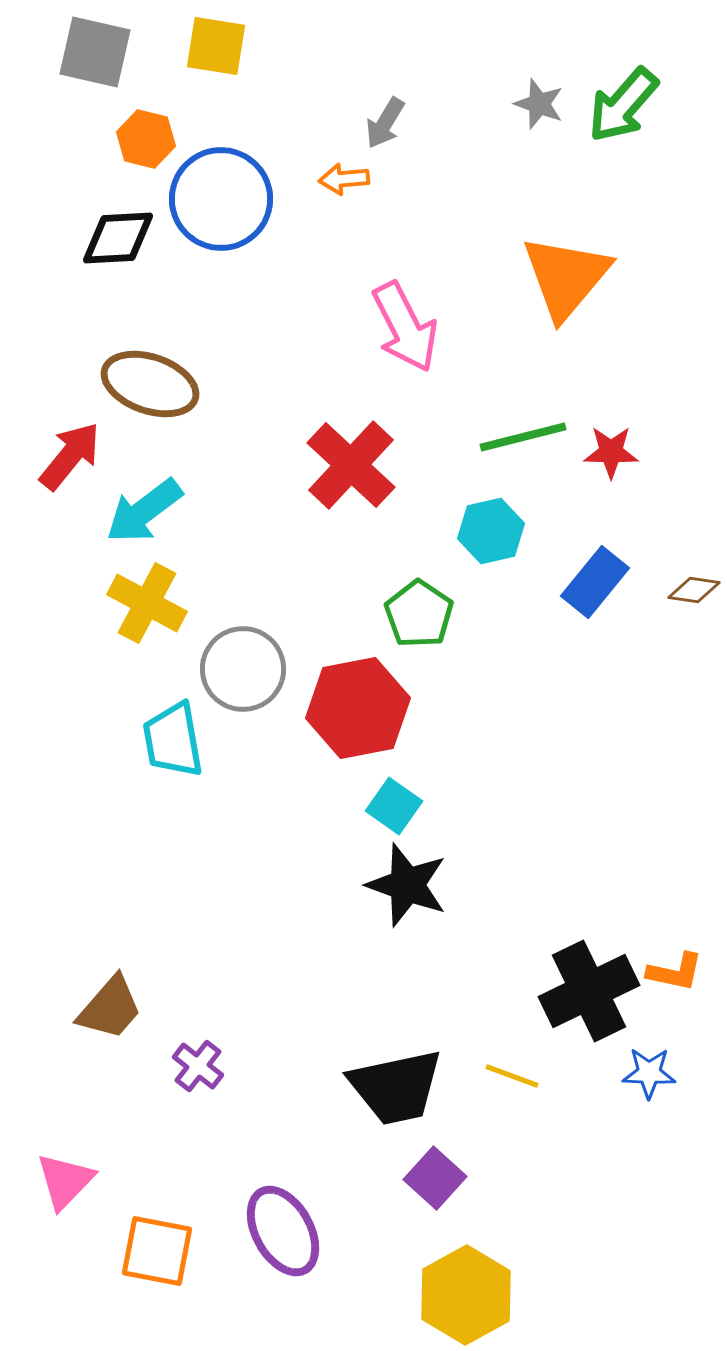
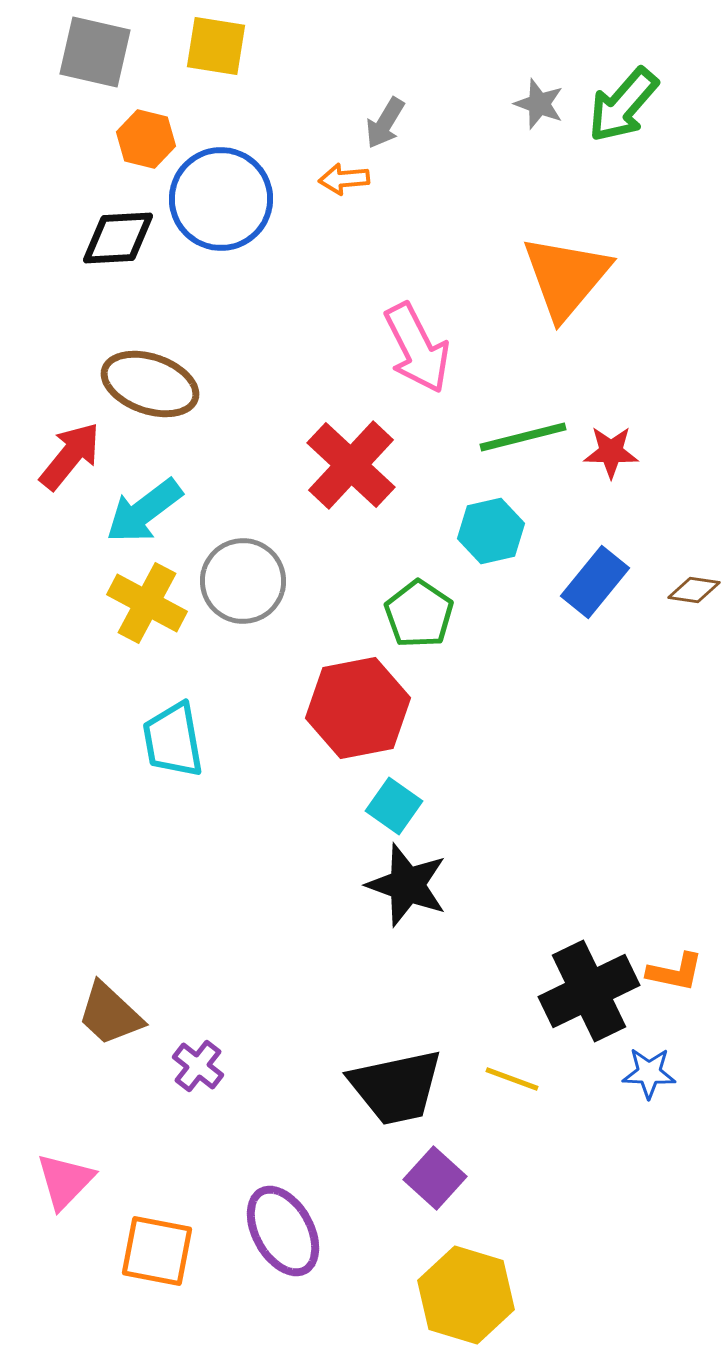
pink arrow: moved 12 px right, 21 px down
gray circle: moved 88 px up
brown trapezoid: moved 6 px down; rotated 92 degrees clockwise
yellow line: moved 3 px down
yellow hexagon: rotated 14 degrees counterclockwise
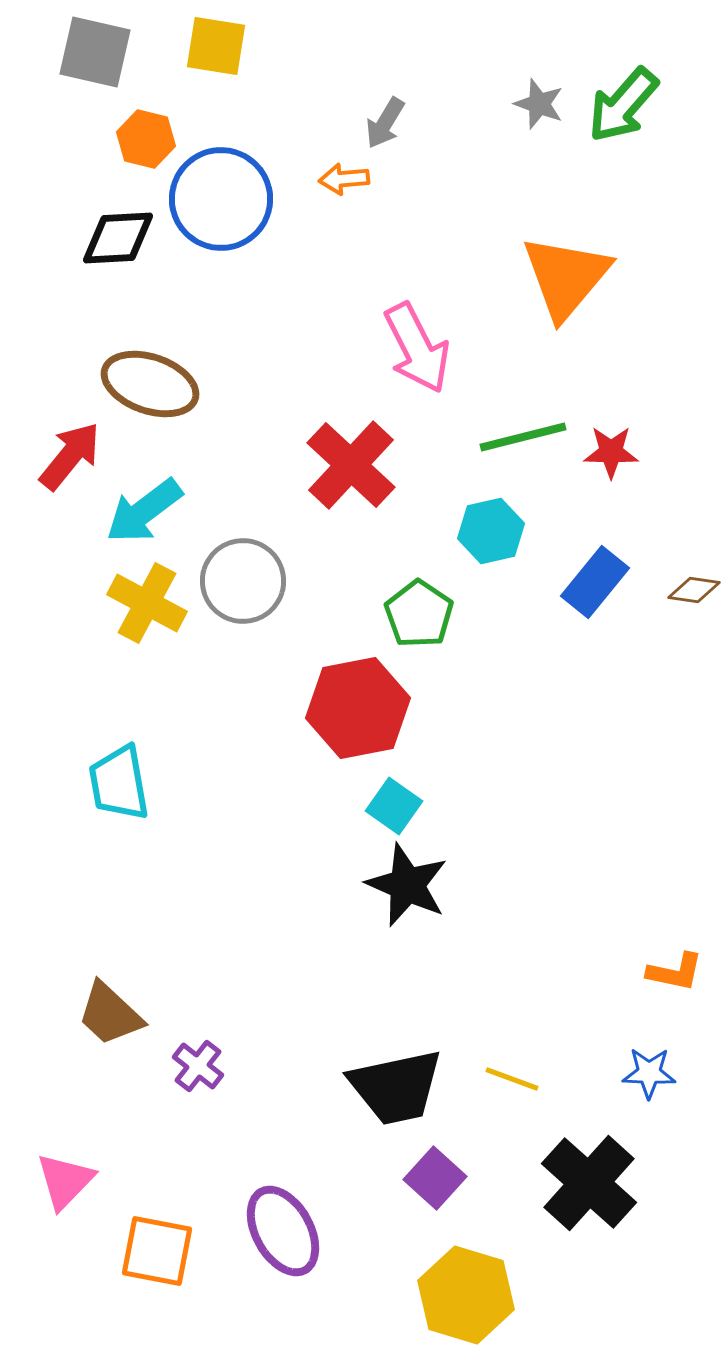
cyan trapezoid: moved 54 px left, 43 px down
black star: rotated 4 degrees clockwise
black cross: moved 192 px down; rotated 22 degrees counterclockwise
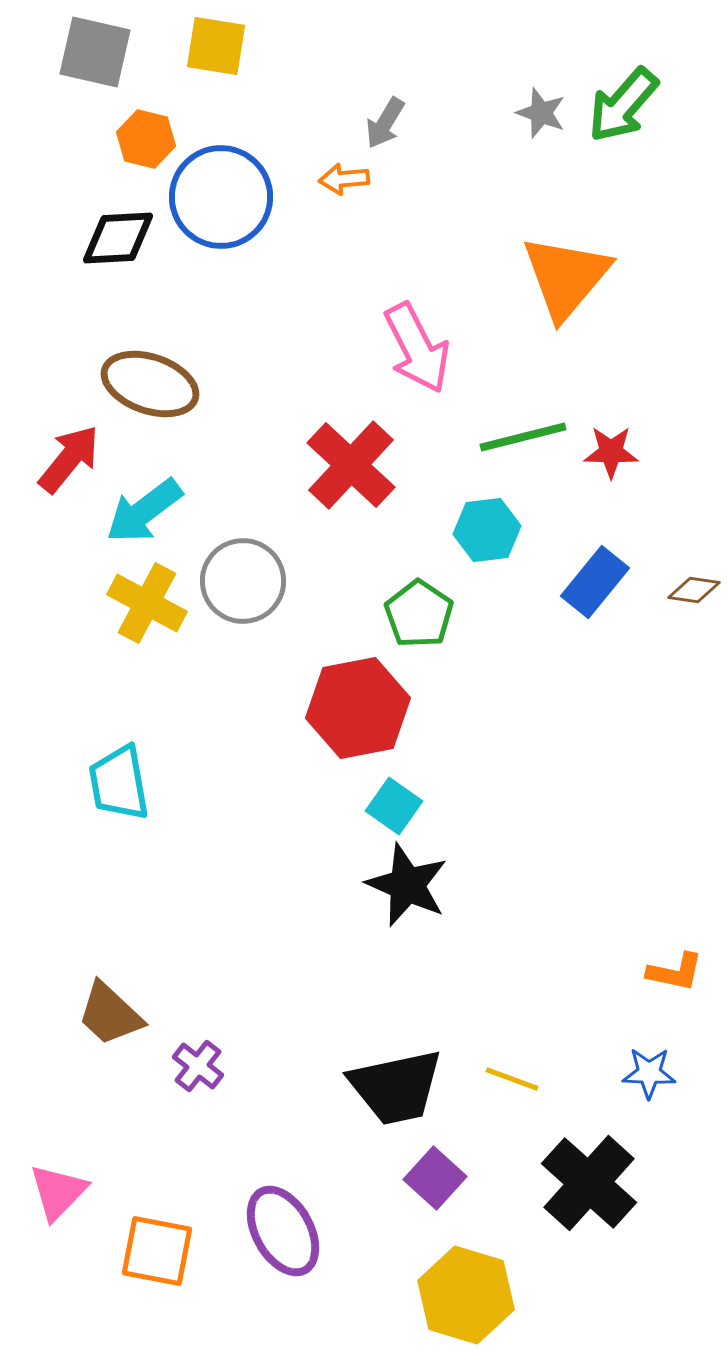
gray star: moved 2 px right, 9 px down
blue circle: moved 2 px up
red arrow: moved 1 px left, 3 px down
cyan hexagon: moved 4 px left, 1 px up; rotated 6 degrees clockwise
pink triangle: moved 7 px left, 11 px down
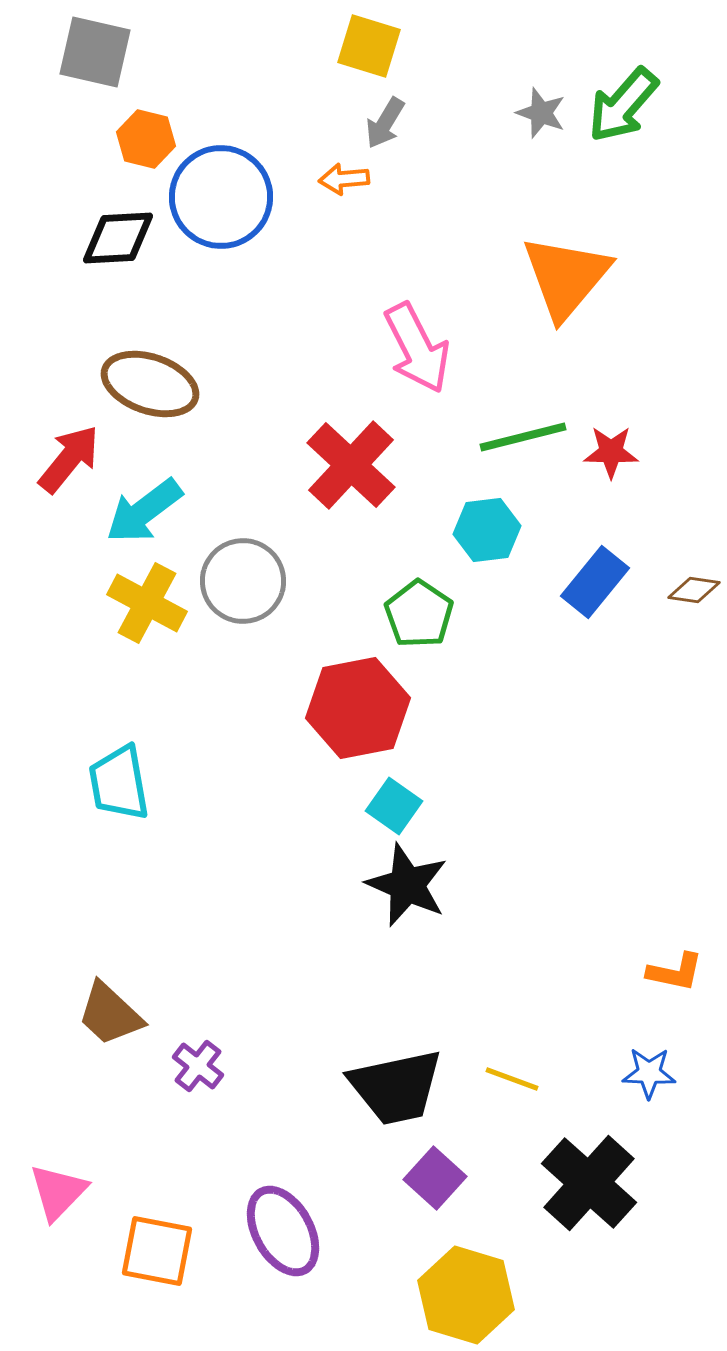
yellow square: moved 153 px right; rotated 8 degrees clockwise
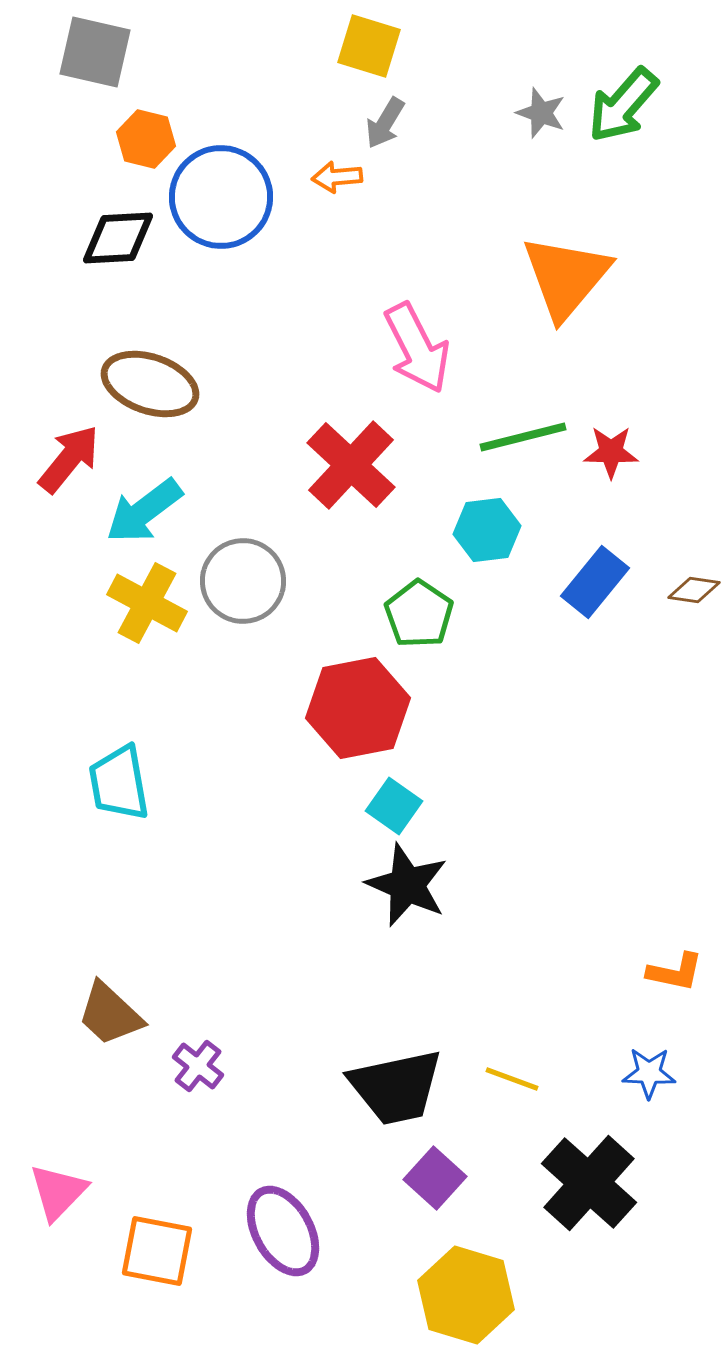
orange arrow: moved 7 px left, 2 px up
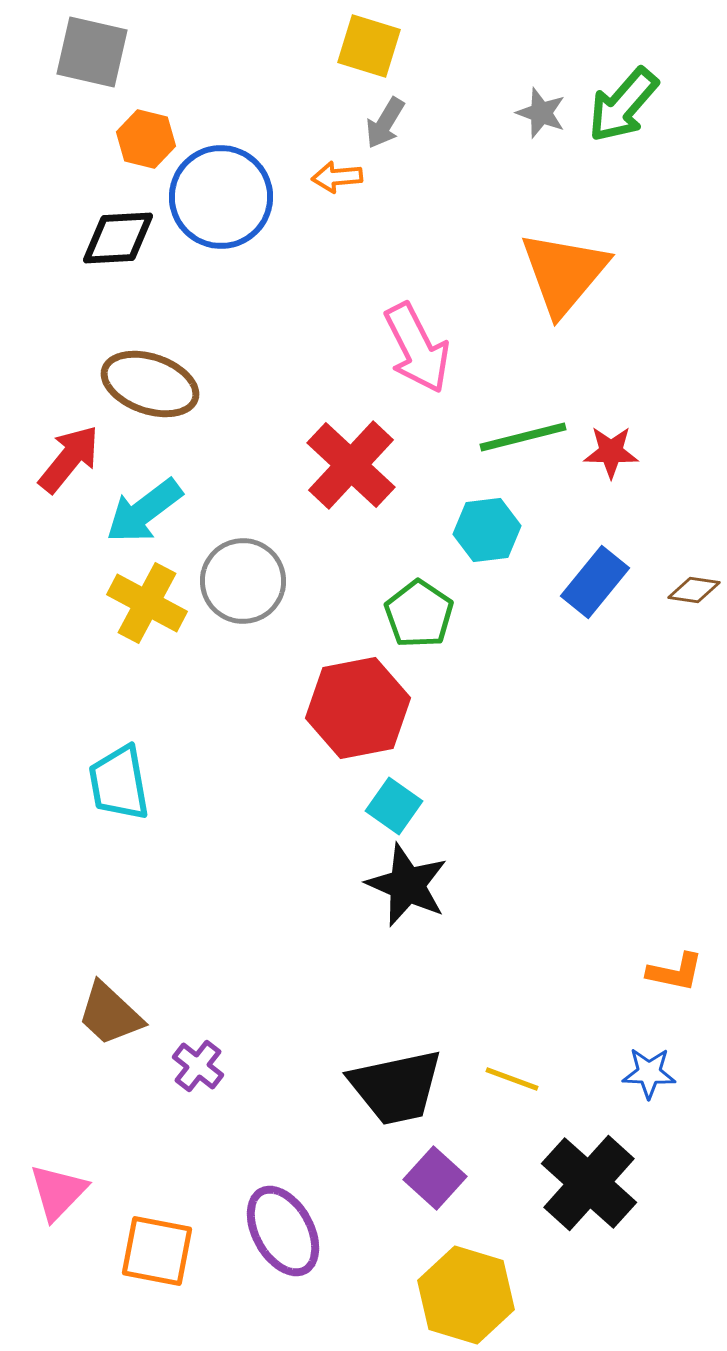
gray square: moved 3 px left
orange triangle: moved 2 px left, 4 px up
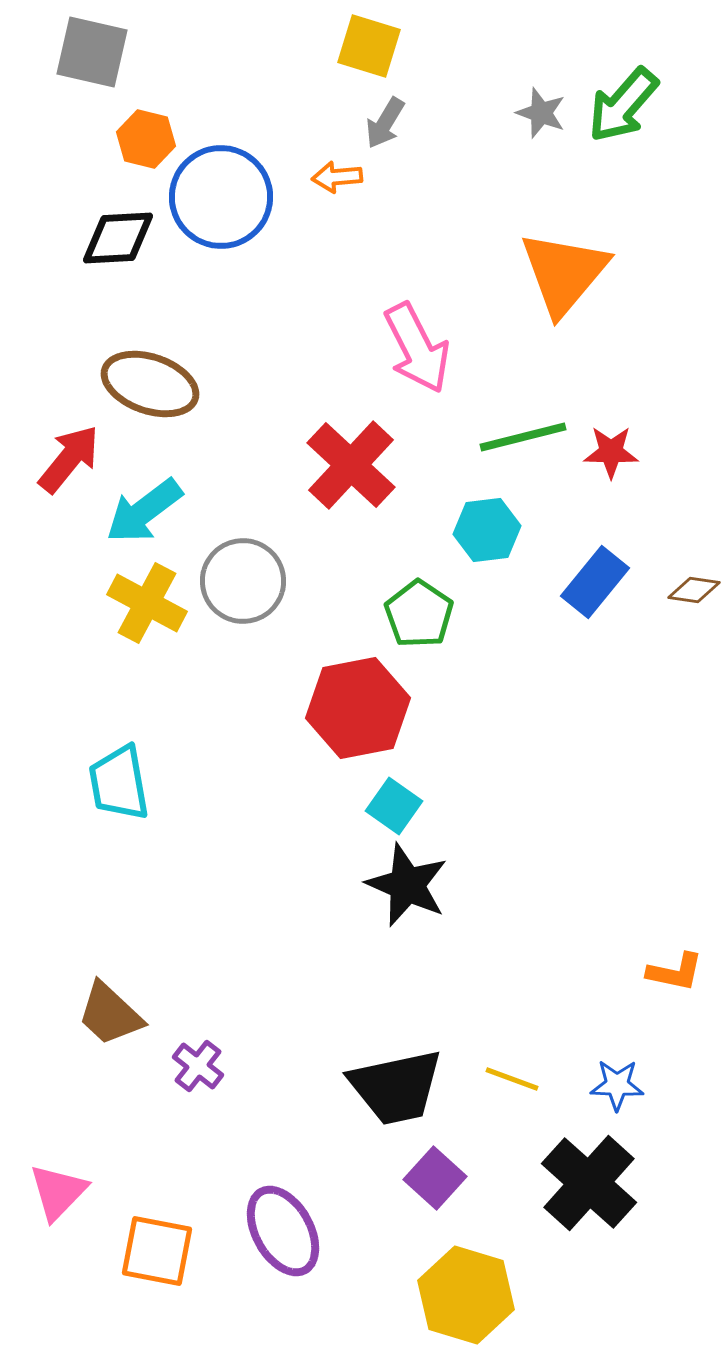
blue star: moved 32 px left, 12 px down
